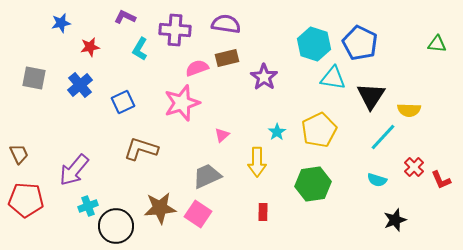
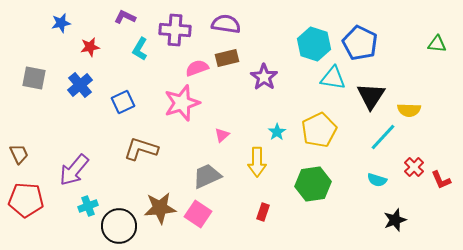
red rectangle: rotated 18 degrees clockwise
black circle: moved 3 px right
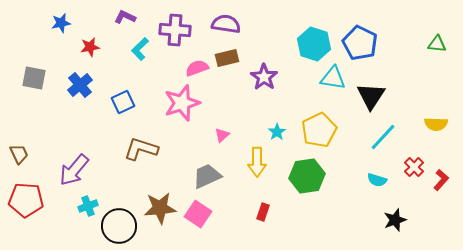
cyan L-shape: rotated 15 degrees clockwise
yellow semicircle: moved 27 px right, 14 px down
red L-shape: rotated 115 degrees counterclockwise
green hexagon: moved 6 px left, 8 px up
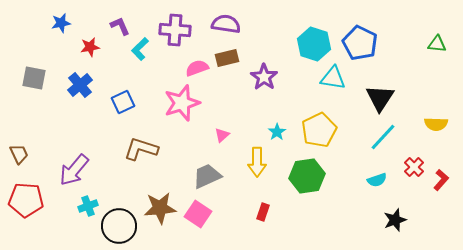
purple L-shape: moved 5 px left, 9 px down; rotated 40 degrees clockwise
black triangle: moved 9 px right, 2 px down
cyan semicircle: rotated 36 degrees counterclockwise
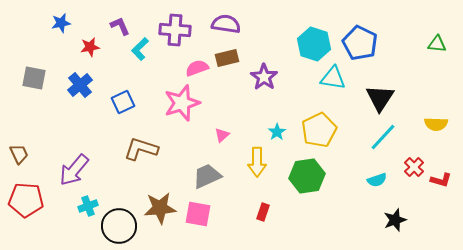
red L-shape: rotated 65 degrees clockwise
pink square: rotated 24 degrees counterclockwise
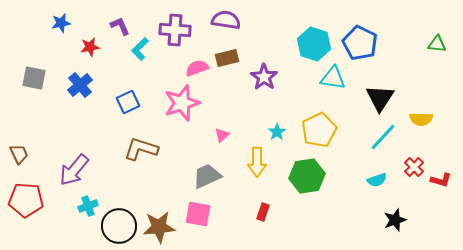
purple semicircle: moved 4 px up
blue square: moved 5 px right
yellow semicircle: moved 15 px left, 5 px up
brown star: moved 1 px left, 19 px down
